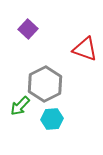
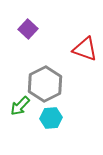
cyan hexagon: moved 1 px left, 1 px up
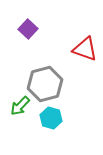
gray hexagon: rotated 12 degrees clockwise
cyan hexagon: rotated 20 degrees clockwise
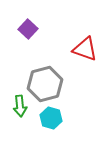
green arrow: rotated 50 degrees counterclockwise
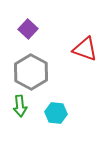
gray hexagon: moved 14 px left, 12 px up; rotated 16 degrees counterclockwise
cyan hexagon: moved 5 px right, 5 px up; rotated 10 degrees counterclockwise
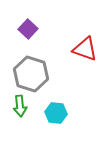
gray hexagon: moved 2 px down; rotated 12 degrees counterclockwise
